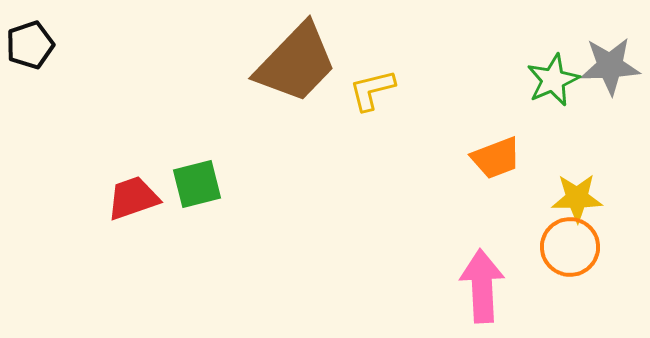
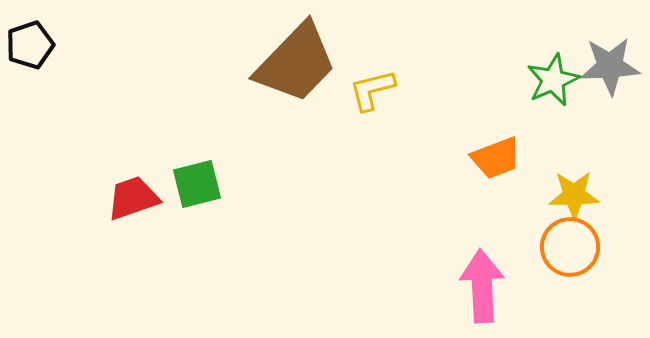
yellow star: moved 3 px left, 3 px up
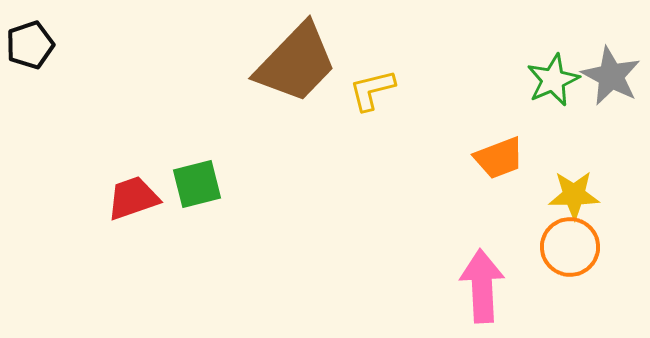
gray star: moved 1 px right, 10 px down; rotated 30 degrees clockwise
orange trapezoid: moved 3 px right
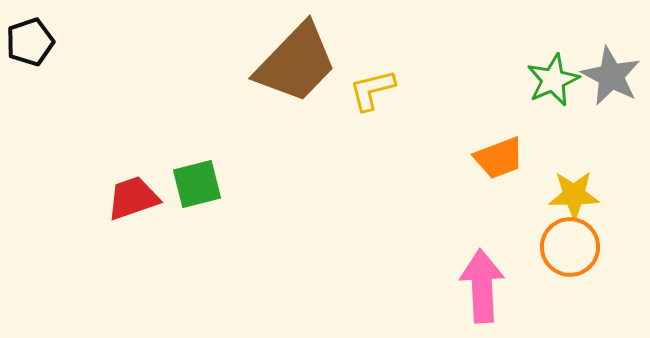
black pentagon: moved 3 px up
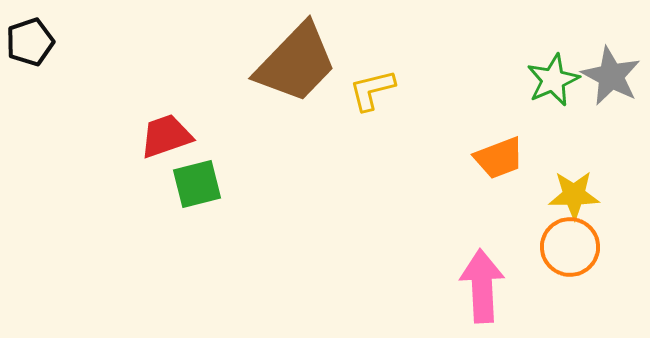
red trapezoid: moved 33 px right, 62 px up
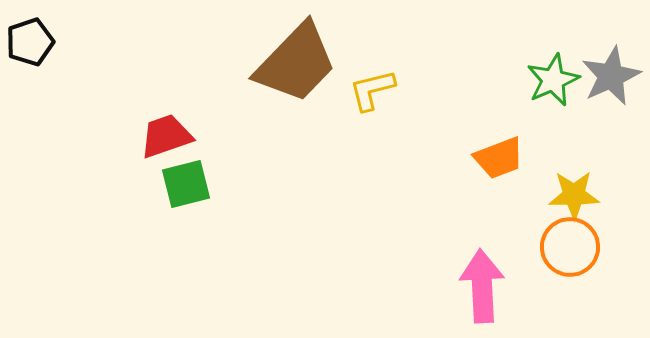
gray star: rotated 20 degrees clockwise
green square: moved 11 px left
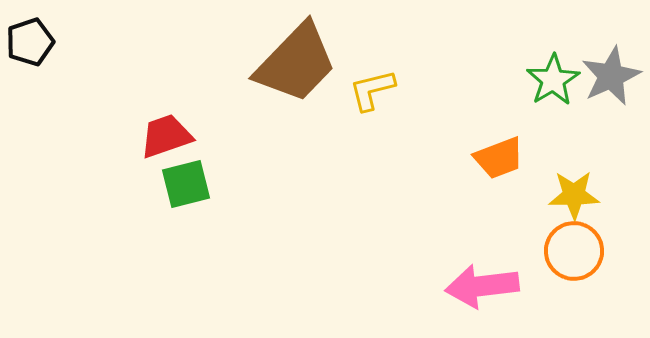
green star: rotated 8 degrees counterclockwise
orange circle: moved 4 px right, 4 px down
pink arrow: rotated 94 degrees counterclockwise
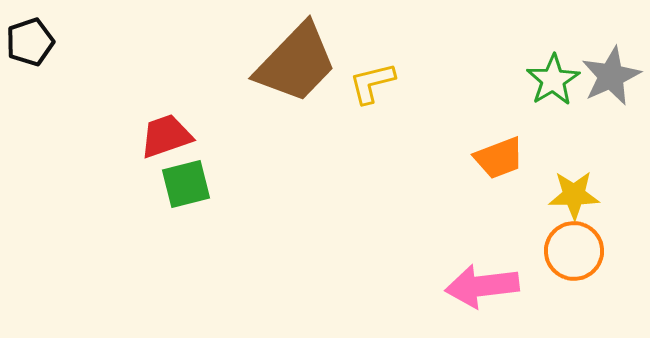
yellow L-shape: moved 7 px up
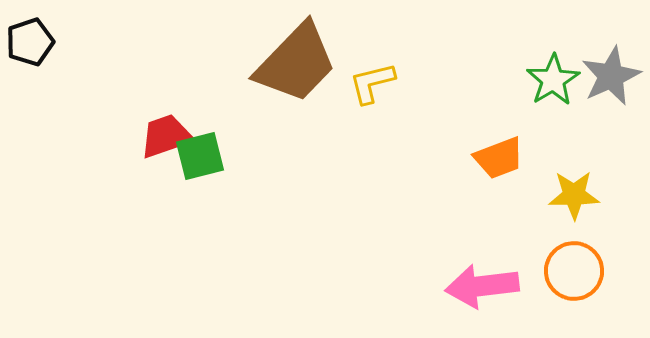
green square: moved 14 px right, 28 px up
orange circle: moved 20 px down
